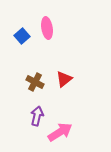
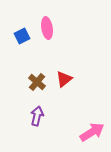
blue square: rotated 14 degrees clockwise
brown cross: moved 2 px right; rotated 12 degrees clockwise
pink arrow: moved 32 px right
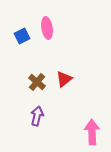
pink arrow: rotated 60 degrees counterclockwise
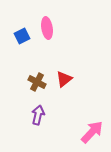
brown cross: rotated 12 degrees counterclockwise
purple arrow: moved 1 px right, 1 px up
pink arrow: rotated 45 degrees clockwise
